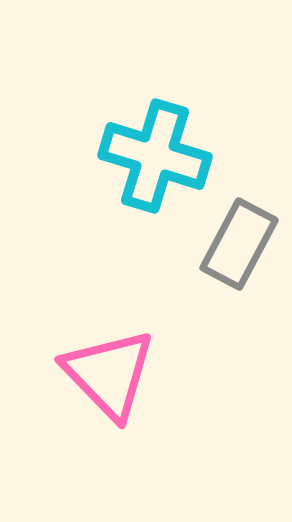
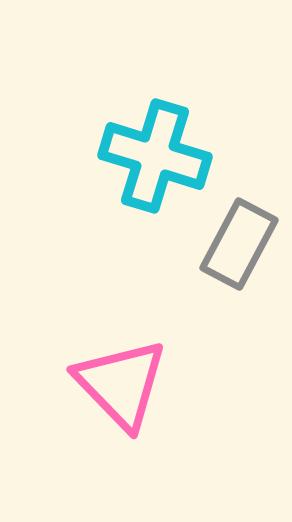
pink triangle: moved 12 px right, 10 px down
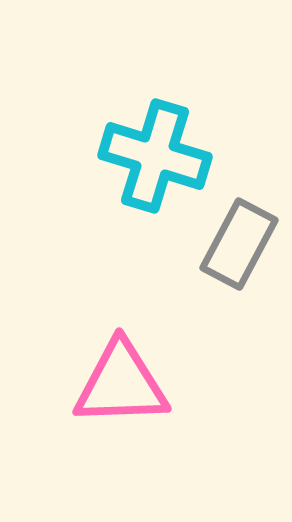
pink triangle: rotated 48 degrees counterclockwise
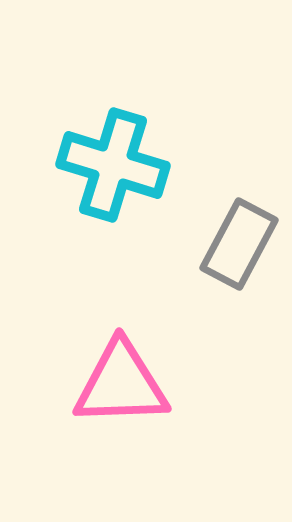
cyan cross: moved 42 px left, 9 px down
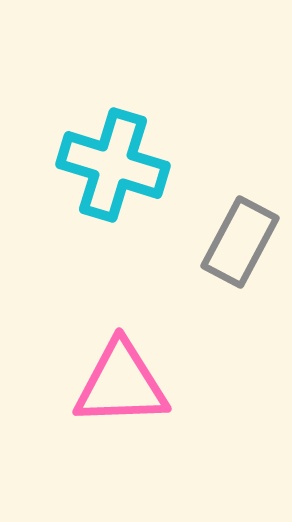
gray rectangle: moved 1 px right, 2 px up
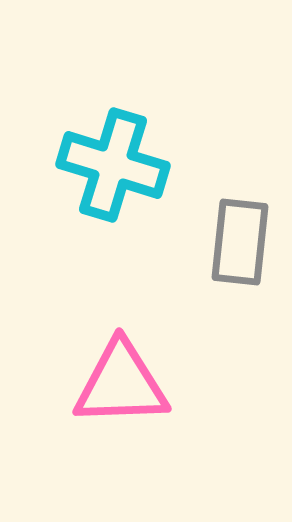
gray rectangle: rotated 22 degrees counterclockwise
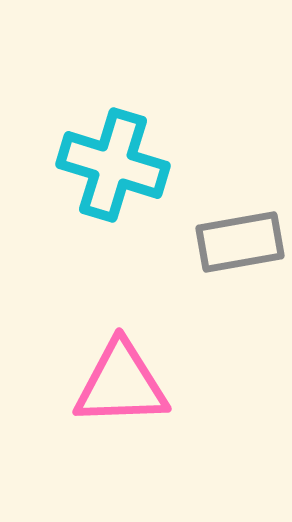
gray rectangle: rotated 74 degrees clockwise
